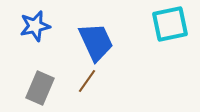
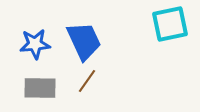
blue star: moved 18 px down; rotated 8 degrees clockwise
blue trapezoid: moved 12 px left, 1 px up
gray rectangle: rotated 68 degrees clockwise
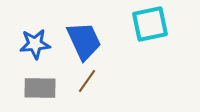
cyan square: moved 20 px left
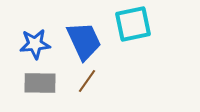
cyan square: moved 17 px left
gray rectangle: moved 5 px up
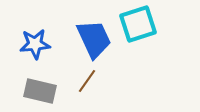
cyan square: moved 5 px right; rotated 6 degrees counterclockwise
blue trapezoid: moved 10 px right, 2 px up
gray rectangle: moved 8 px down; rotated 12 degrees clockwise
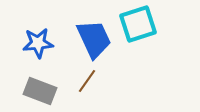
blue star: moved 3 px right, 1 px up
gray rectangle: rotated 8 degrees clockwise
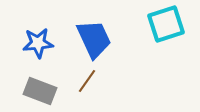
cyan square: moved 28 px right
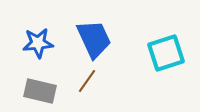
cyan square: moved 29 px down
gray rectangle: rotated 8 degrees counterclockwise
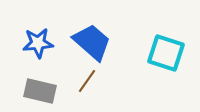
blue trapezoid: moved 2 px left, 3 px down; rotated 24 degrees counterclockwise
cyan square: rotated 36 degrees clockwise
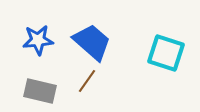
blue star: moved 3 px up
